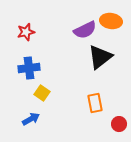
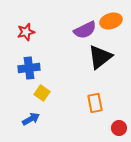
orange ellipse: rotated 25 degrees counterclockwise
red circle: moved 4 px down
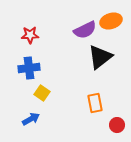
red star: moved 4 px right, 3 px down; rotated 12 degrees clockwise
red circle: moved 2 px left, 3 px up
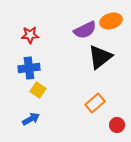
yellow square: moved 4 px left, 3 px up
orange rectangle: rotated 60 degrees clockwise
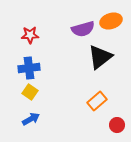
purple semicircle: moved 2 px left, 1 px up; rotated 10 degrees clockwise
yellow square: moved 8 px left, 2 px down
orange rectangle: moved 2 px right, 2 px up
